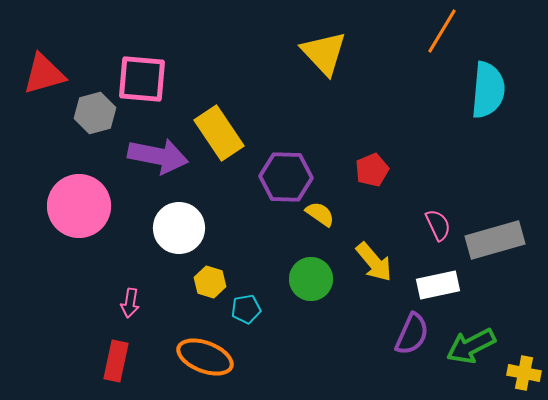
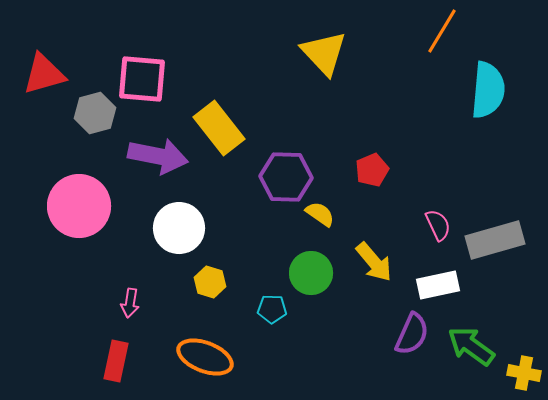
yellow rectangle: moved 5 px up; rotated 4 degrees counterclockwise
green circle: moved 6 px up
cyan pentagon: moved 26 px right; rotated 12 degrees clockwise
green arrow: rotated 63 degrees clockwise
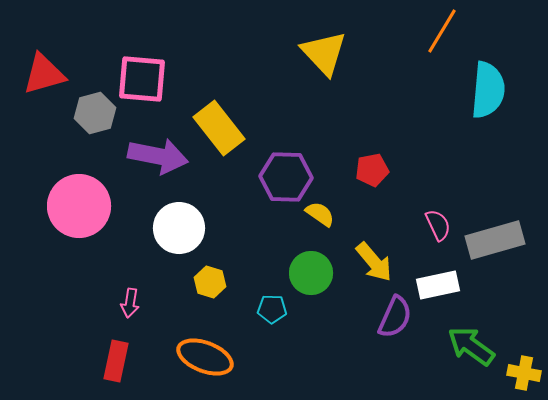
red pentagon: rotated 12 degrees clockwise
purple semicircle: moved 17 px left, 17 px up
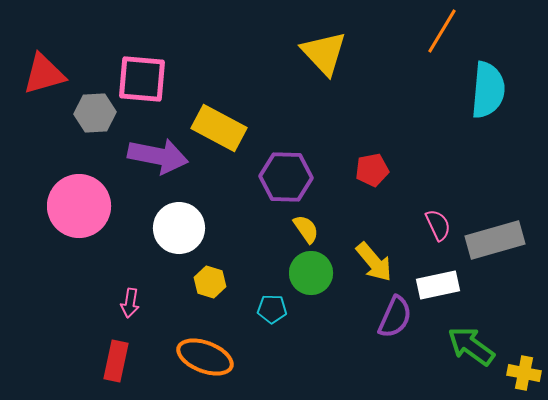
gray hexagon: rotated 12 degrees clockwise
yellow rectangle: rotated 24 degrees counterclockwise
yellow semicircle: moved 14 px left, 15 px down; rotated 20 degrees clockwise
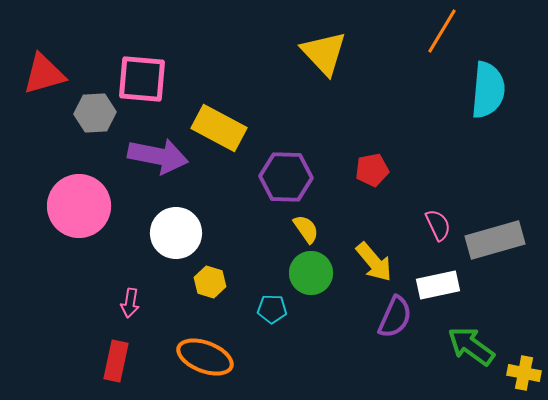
white circle: moved 3 px left, 5 px down
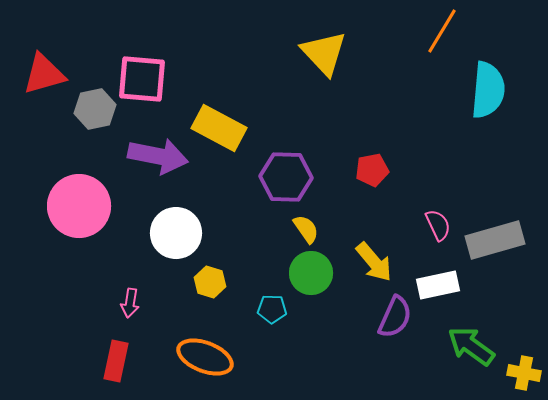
gray hexagon: moved 4 px up; rotated 9 degrees counterclockwise
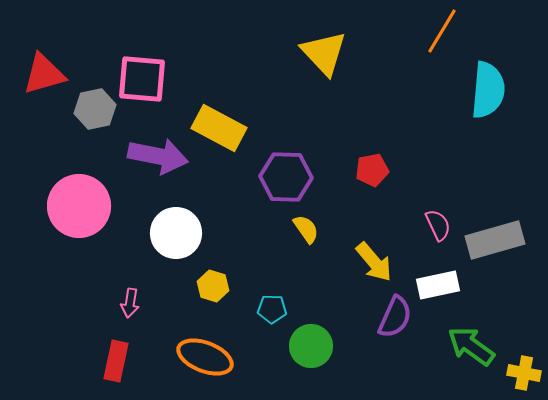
green circle: moved 73 px down
yellow hexagon: moved 3 px right, 4 px down
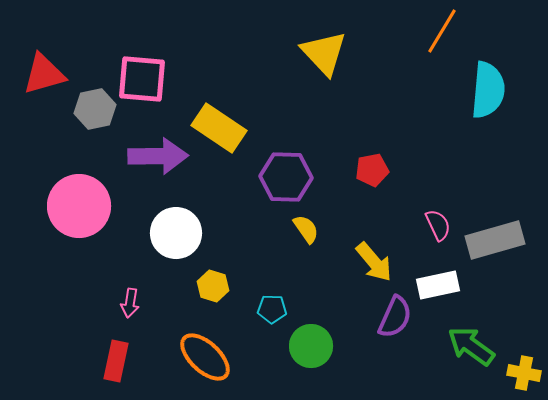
yellow rectangle: rotated 6 degrees clockwise
purple arrow: rotated 12 degrees counterclockwise
orange ellipse: rotated 22 degrees clockwise
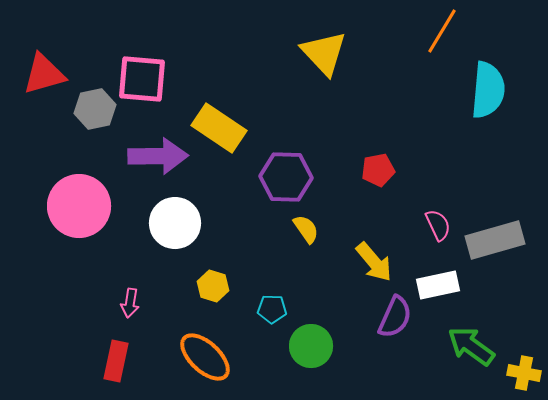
red pentagon: moved 6 px right
white circle: moved 1 px left, 10 px up
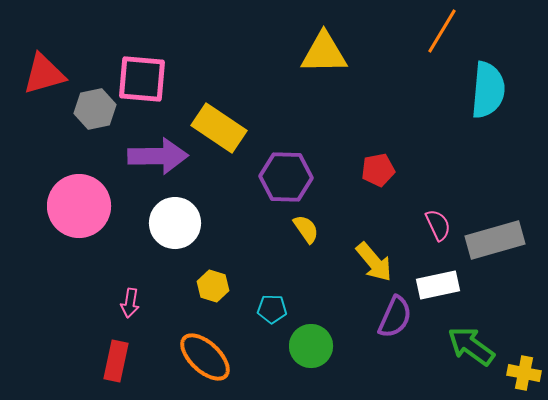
yellow triangle: rotated 48 degrees counterclockwise
